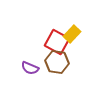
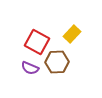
red square: moved 20 px left
brown hexagon: rotated 10 degrees counterclockwise
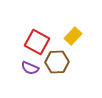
yellow rectangle: moved 1 px right, 2 px down
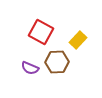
yellow rectangle: moved 5 px right, 4 px down
red square: moved 4 px right, 10 px up
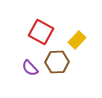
yellow rectangle: moved 1 px left
purple semicircle: rotated 24 degrees clockwise
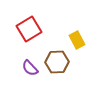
red square: moved 12 px left, 3 px up; rotated 30 degrees clockwise
yellow rectangle: rotated 72 degrees counterclockwise
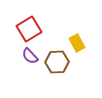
yellow rectangle: moved 3 px down
purple semicircle: moved 12 px up
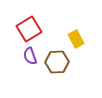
yellow rectangle: moved 1 px left, 4 px up
purple semicircle: rotated 24 degrees clockwise
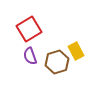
yellow rectangle: moved 12 px down
brown hexagon: rotated 15 degrees counterclockwise
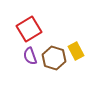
brown hexagon: moved 3 px left, 4 px up; rotated 25 degrees counterclockwise
